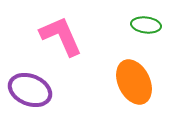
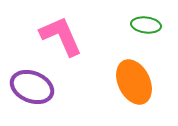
purple ellipse: moved 2 px right, 3 px up
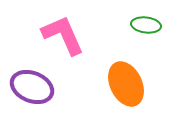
pink L-shape: moved 2 px right, 1 px up
orange ellipse: moved 8 px left, 2 px down
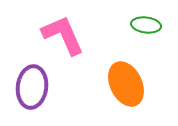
purple ellipse: rotated 75 degrees clockwise
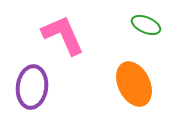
green ellipse: rotated 16 degrees clockwise
orange ellipse: moved 8 px right
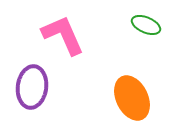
orange ellipse: moved 2 px left, 14 px down
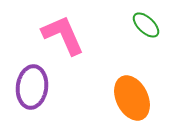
green ellipse: rotated 20 degrees clockwise
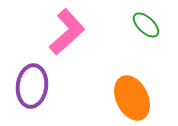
pink L-shape: moved 4 px right, 3 px up; rotated 72 degrees clockwise
purple ellipse: moved 1 px up
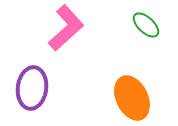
pink L-shape: moved 1 px left, 4 px up
purple ellipse: moved 2 px down
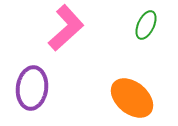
green ellipse: rotated 72 degrees clockwise
orange ellipse: rotated 24 degrees counterclockwise
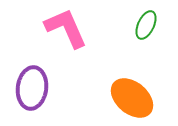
pink L-shape: rotated 72 degrees counterclockwise
